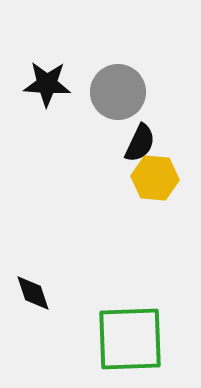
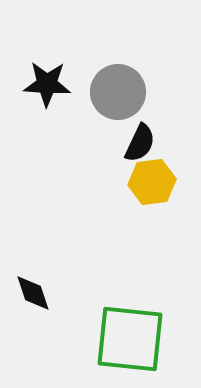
yellow hexagon: moved 3 px left, 4 px down; rotated 12 degrees counterclockwise
green square: rotated 8 degrees clockwise
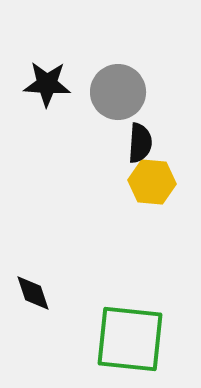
black semicircle: rotated 21 degrees counterclockwise
yellow hexagon: rotated 12 degrees clockwise
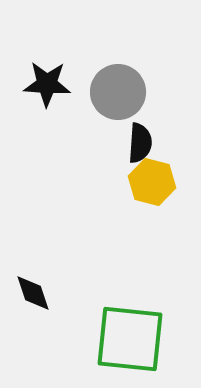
yellow hexagon: rotated 9 degrees clockwise
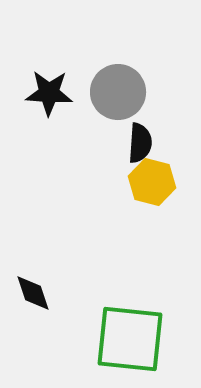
black star: moved 2 px right, 9 px down
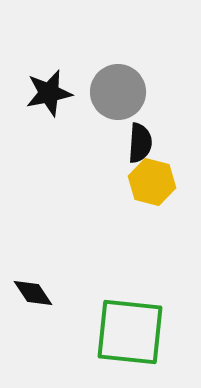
black star: rotated 15 degrees counterclockwise
black diamond: rotated 15 degrees counterclockwise
green square: moved 7 px up
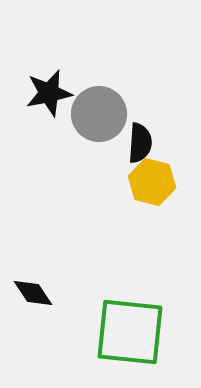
gray circle: moved 19 px left, 22 px down
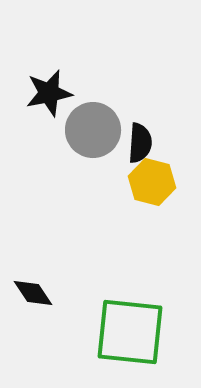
gray circle: moved 6 px left, 16 px down
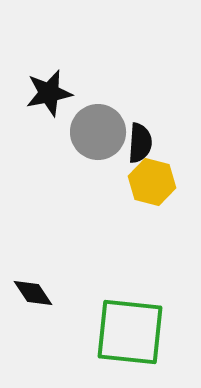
gray circle: moved 5 px right, 2 px down
